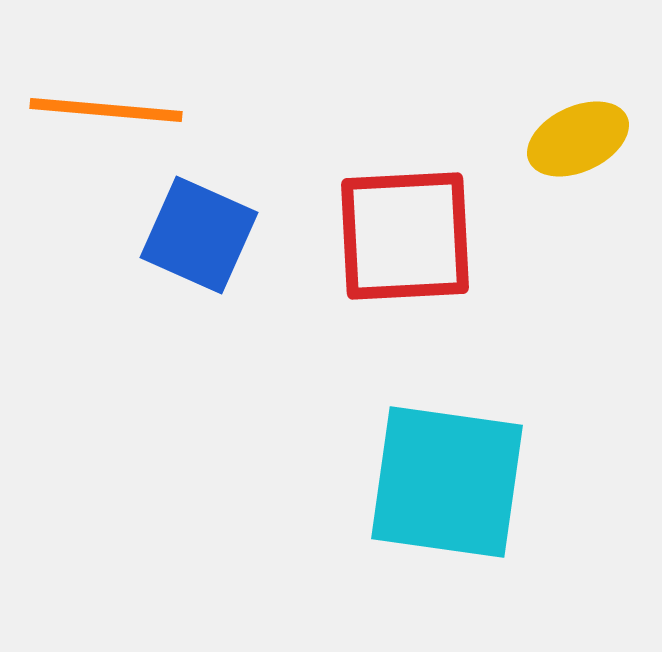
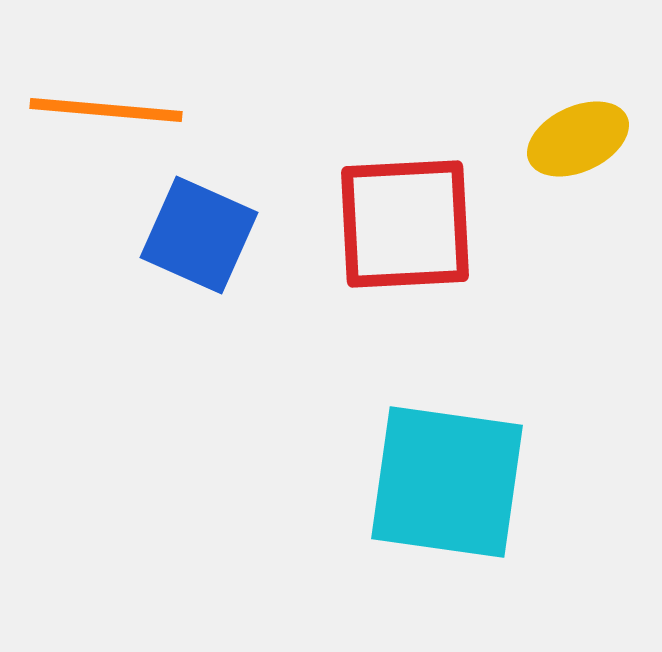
red square: moved 12 px up
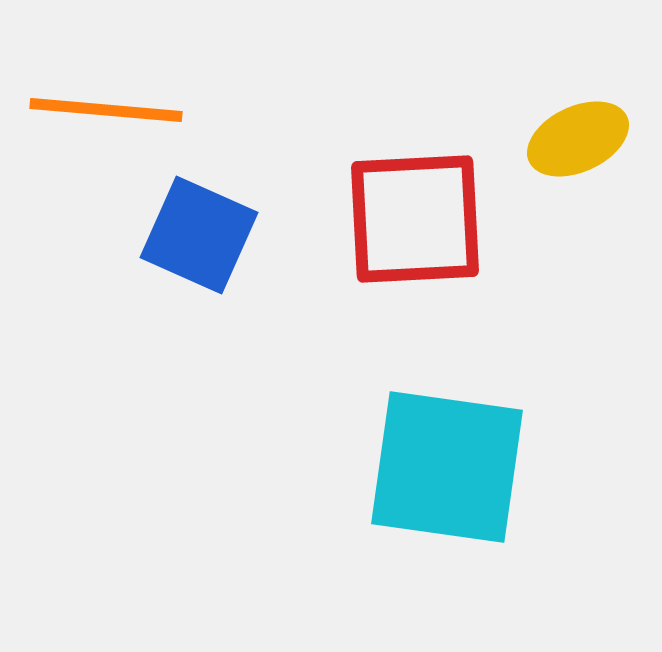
red square: moved 10 px right, 5 px up
cyan square: moved 15 px up
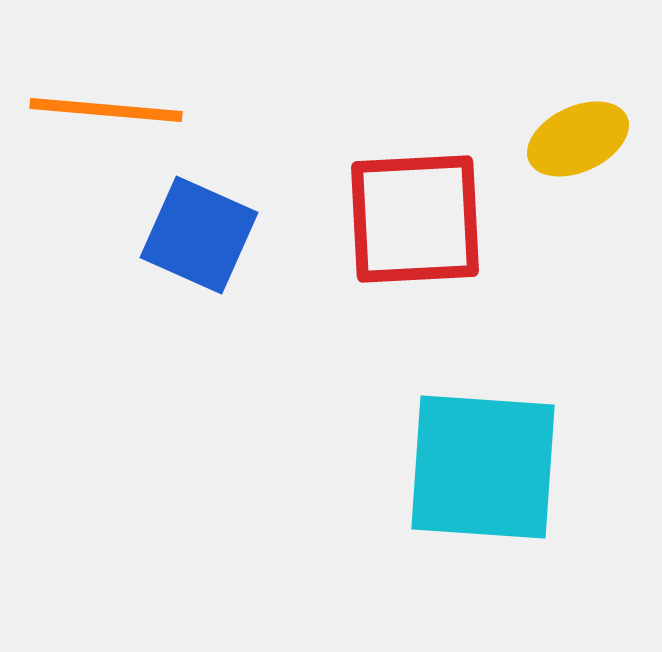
cyan square: moved 36 px right; rotated 4 degrees counterclockwise
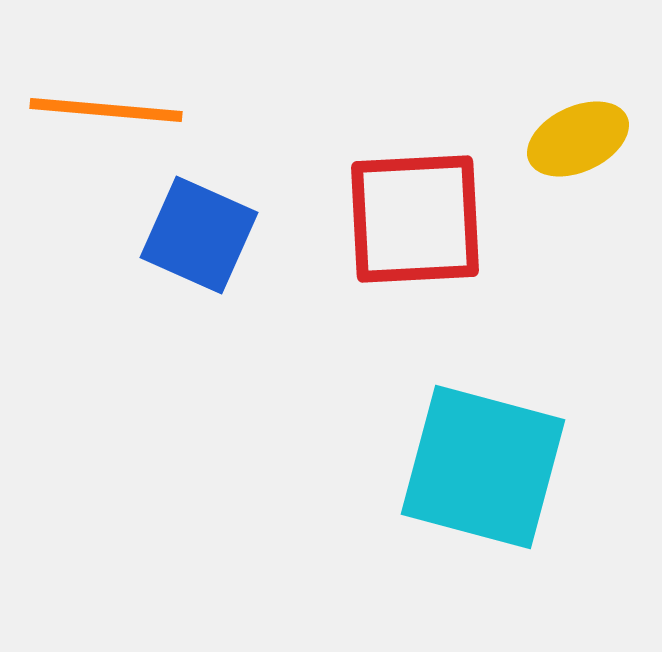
cyan square: rotated 11 degrees clockwise
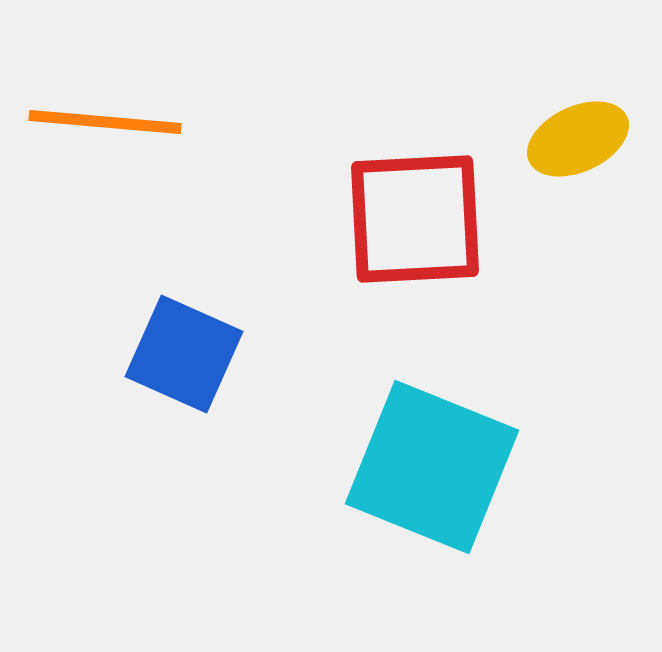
orange line: moved 1 px left, 12 px down
blue square: moved 15 px left, 119 px down
cyan square: moved 51 px left; rotated 7 degrees clockwise
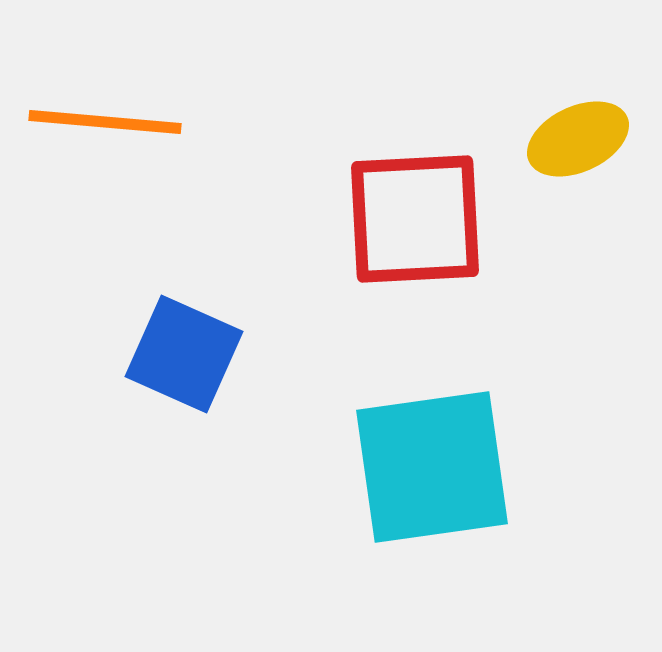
cyan square: rotated 30 degrees counterclockwise
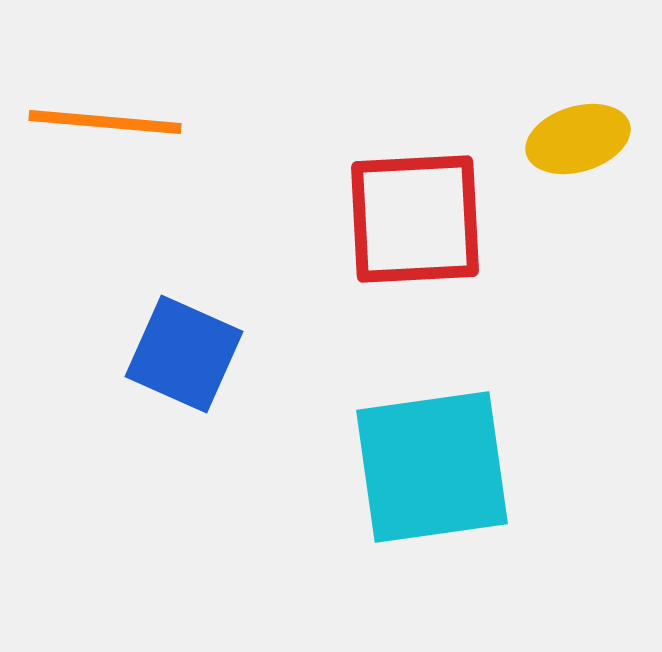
yellow ellipse: rotated 8 degrees clockwise
